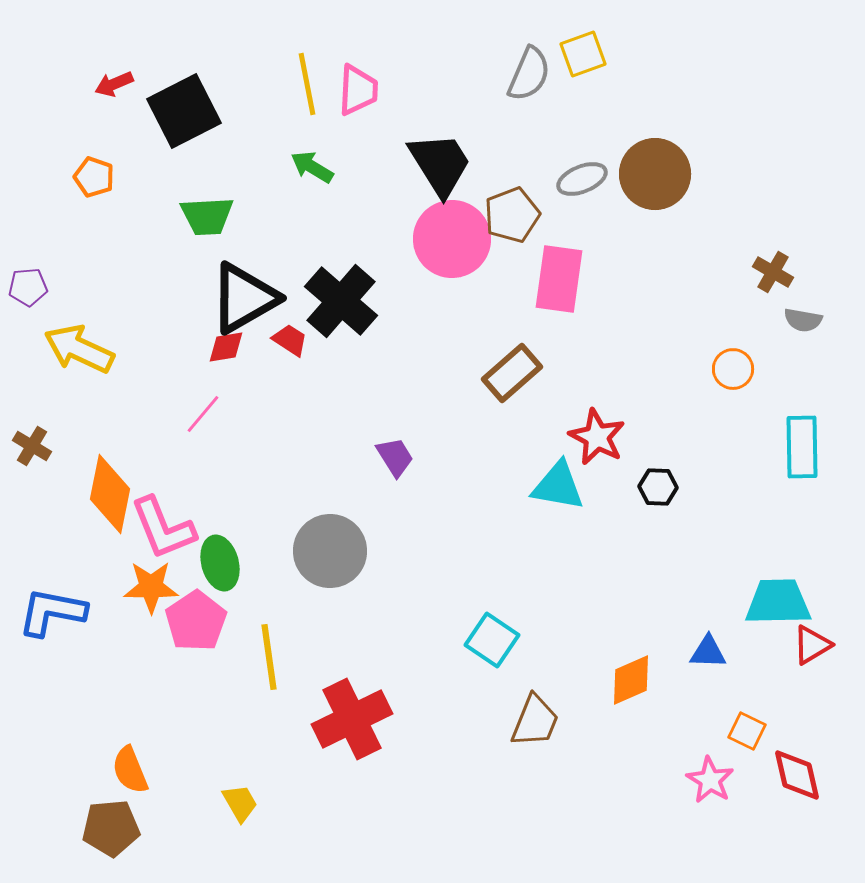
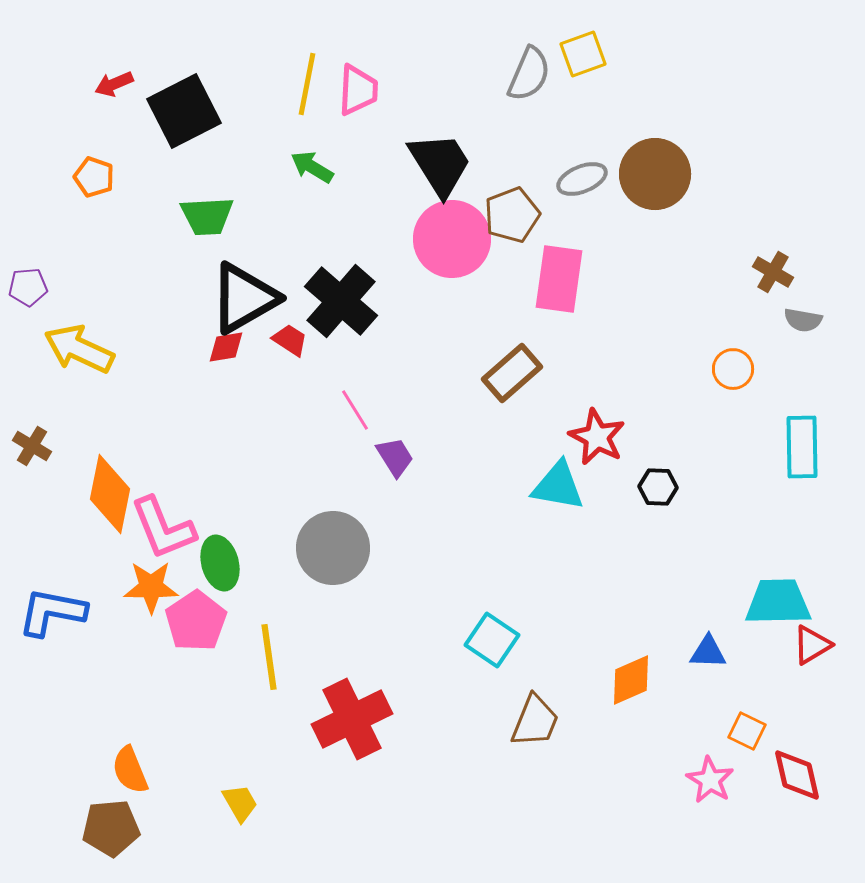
yellow line at (307, 84): rotated 22 degrees clockwise
pink line at (203, 414): moved 152 px right, 4 px up; rotated 72 degrees counterclockwise
gray circle at (330, 551): moved 3 px right, 3 px up
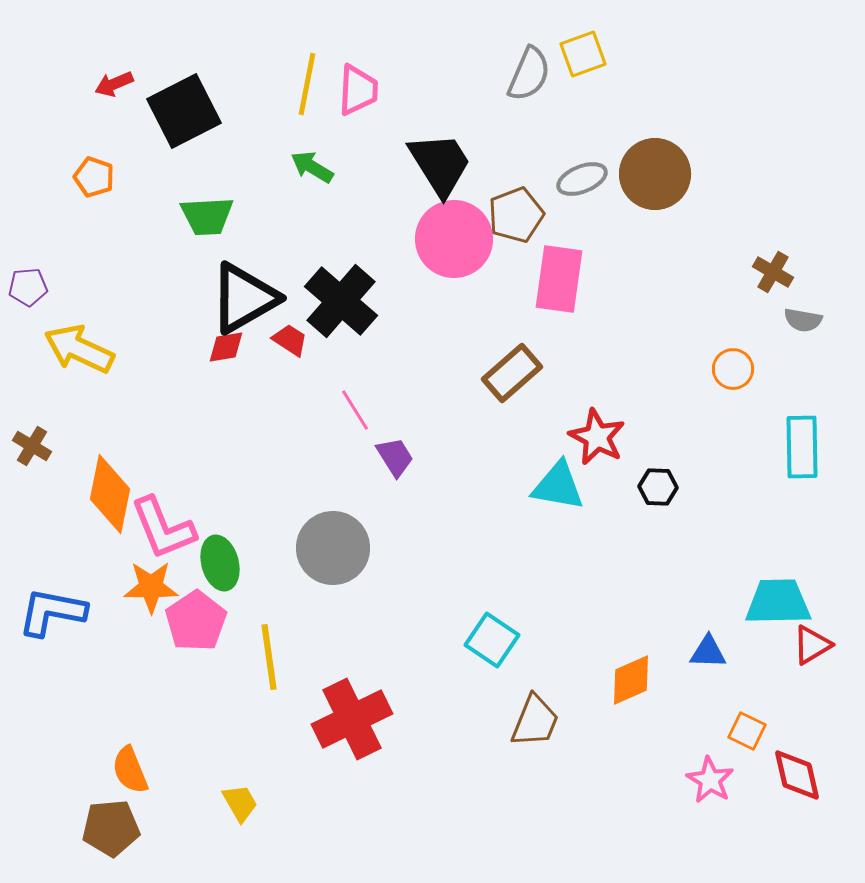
brown pentagon at (512, 215): moved 4 px right
pink circle at (452, 239): moved 2 px right
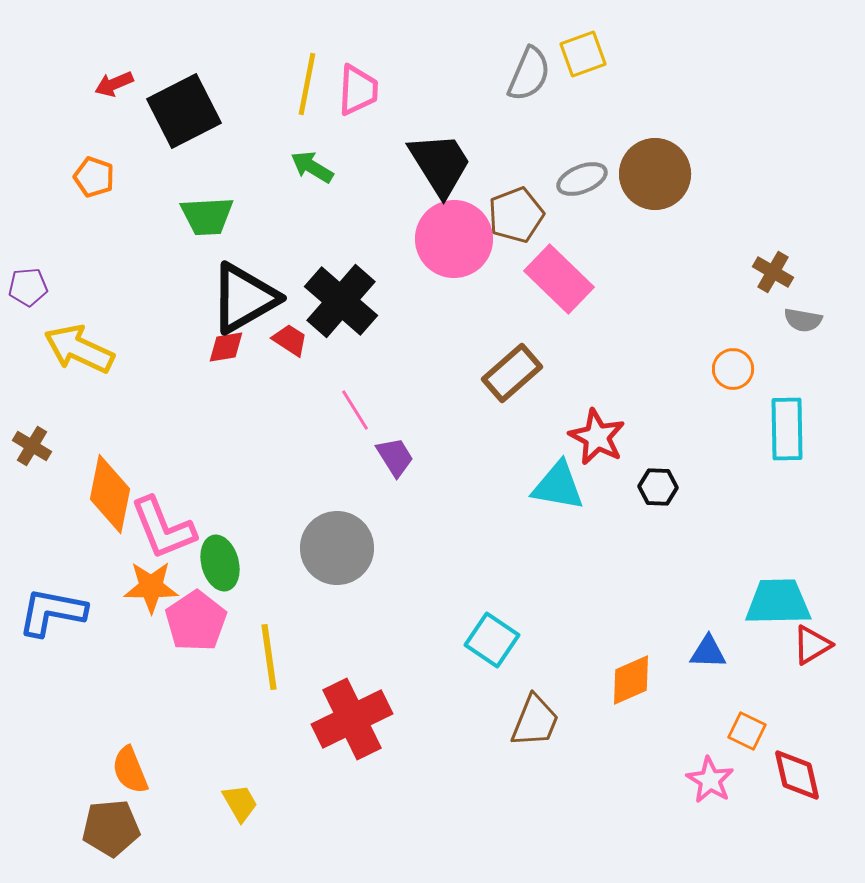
pink rectangle at (559, 279): rotated 54 degrees counterclockwise
cyan rectangle at (802, 447): moved 15 px left, 18 px up
gray circle at (333, 548): moved 4 px right
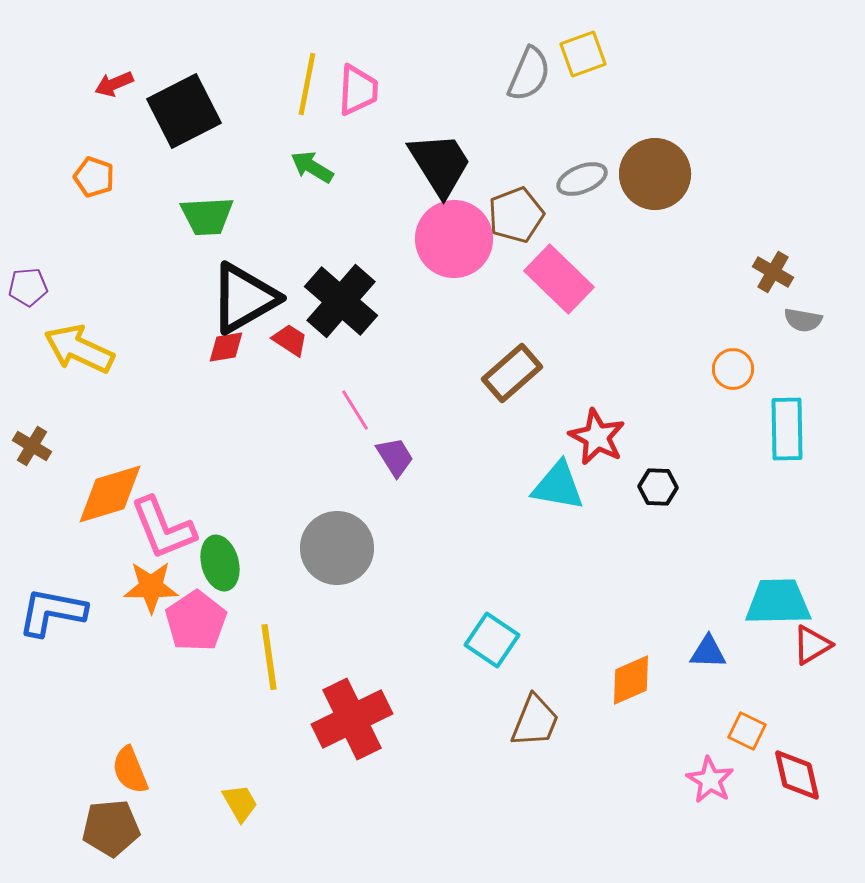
orange diamond at (110, 494): rotated 62 degrees clockwise
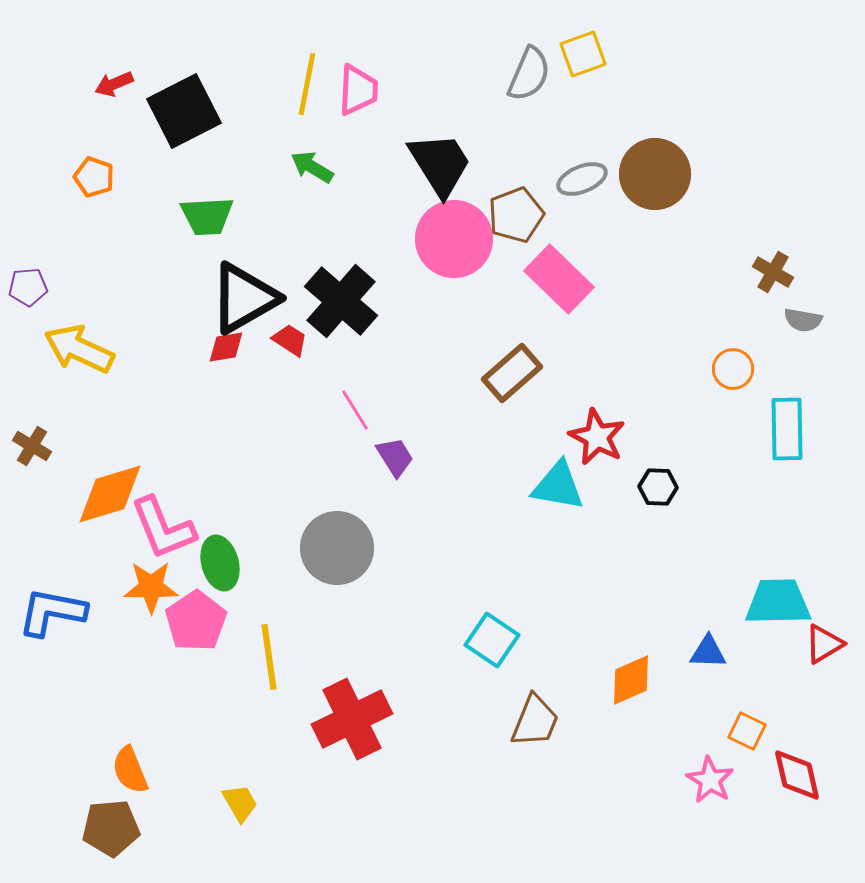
red triangle at (812, 645): moved 12 px right, 1 px up
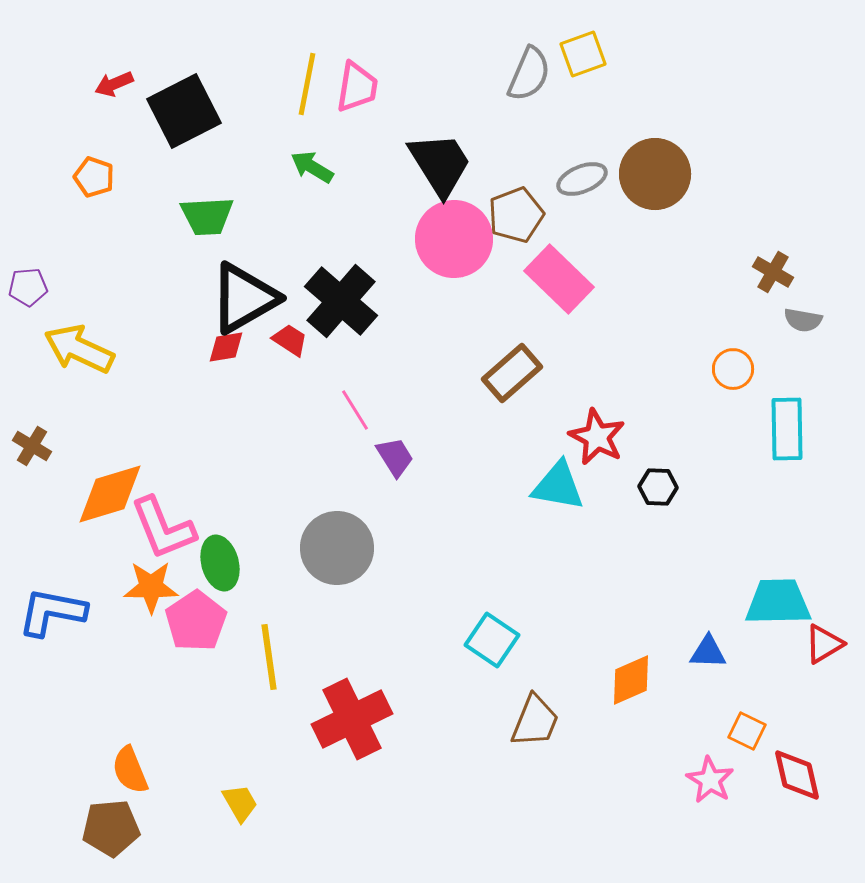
pink trapezoid at (358, 90): moved 1 px left, 3 px up; rotated 6 degrees clockwise
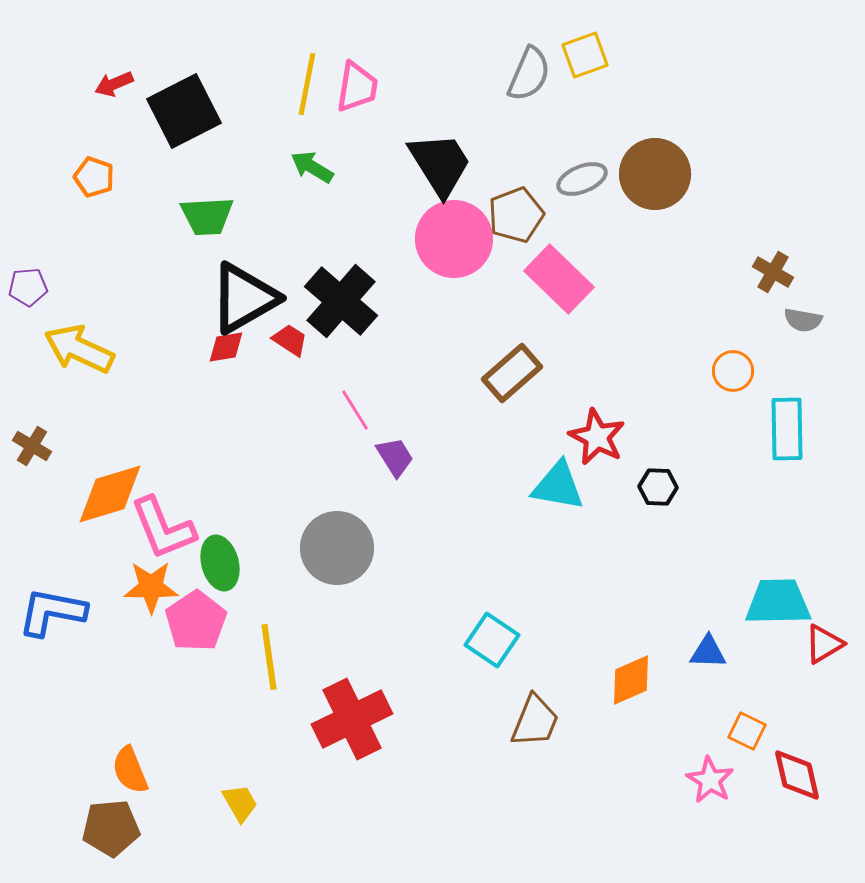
yellow square at (583, 54): moved 2 px right, 1 px down
orange circle at (733, 369): moved 2 px down
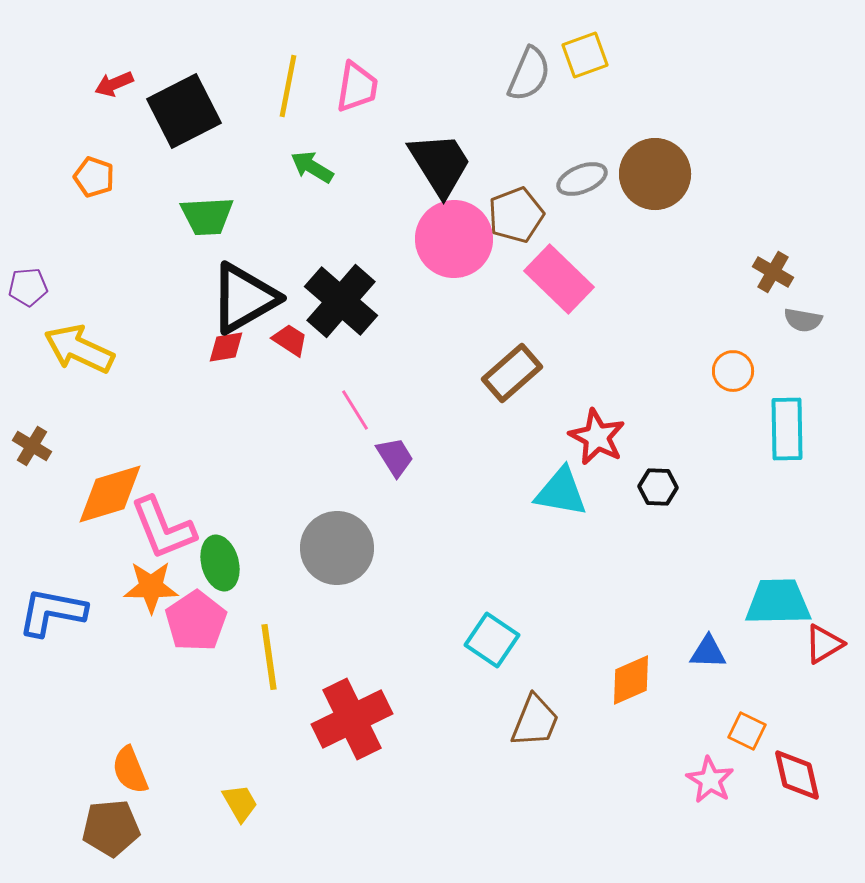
yellow line at (307, 84): moved 19 px left, 2 px down
cyan triangle at (558, 486): moved 3 px right, 6 px down
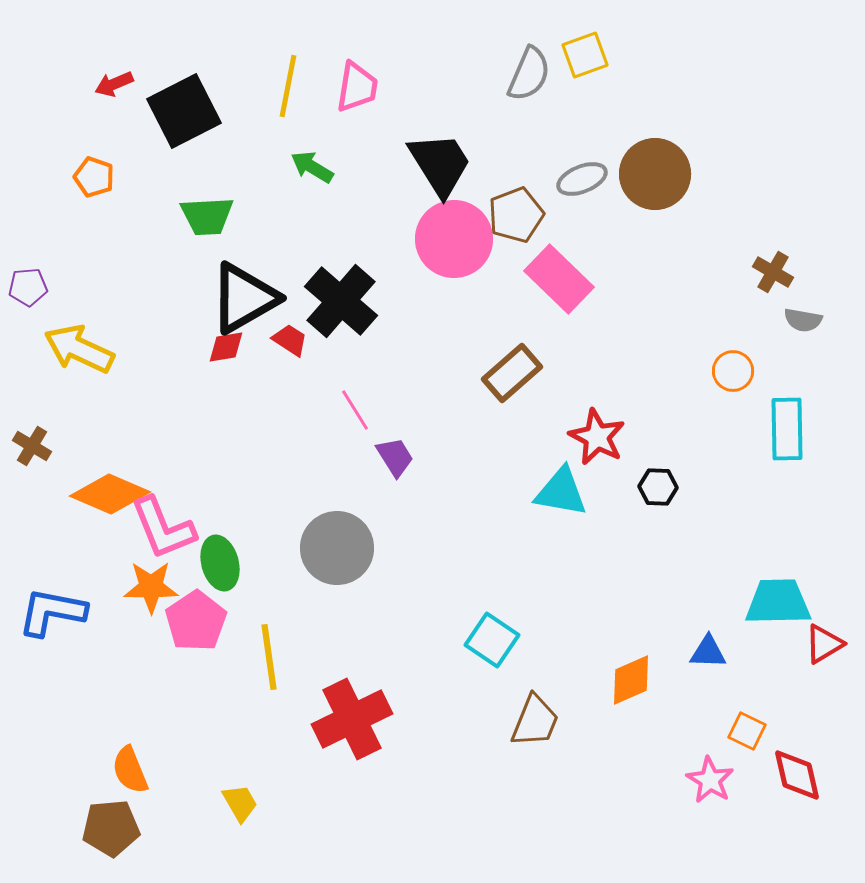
orange diamond at (110, 494): rotated 40 degrees clockwise
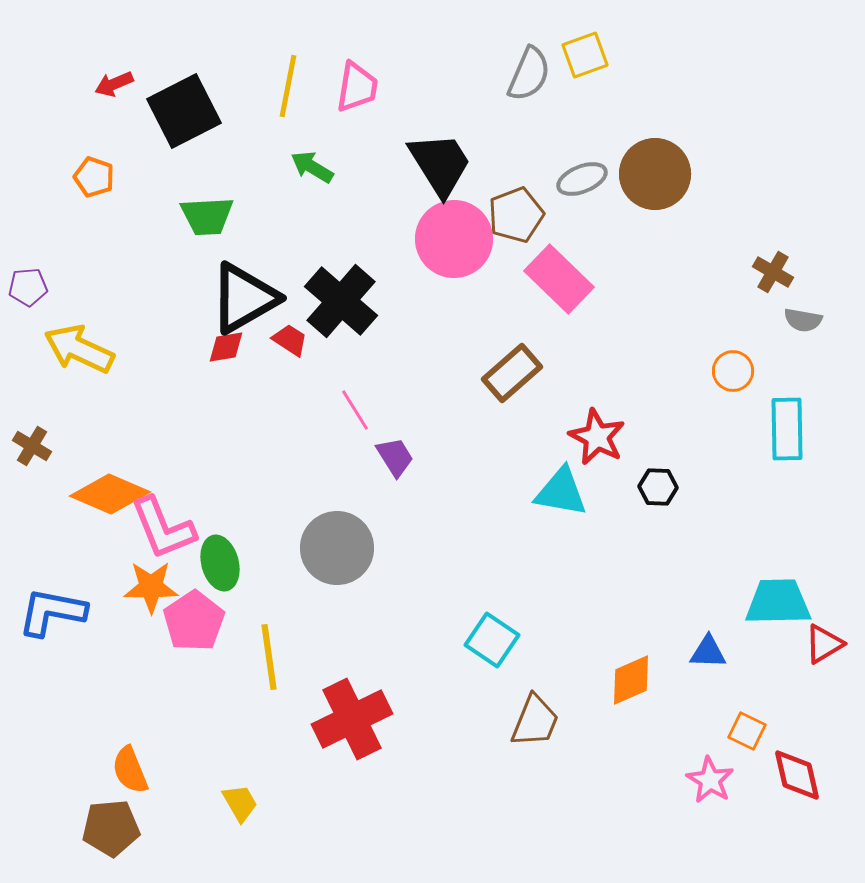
pink pentagon at (196, 621): moved 2 px left
